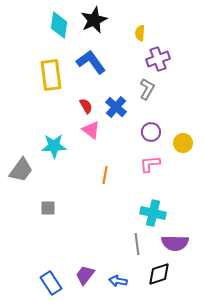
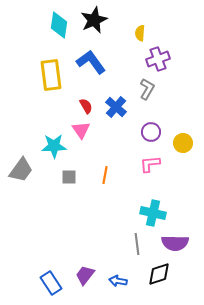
pink triangle: moved 10 px left; rotated 18 degrees clockwise
gray square: moved 21 px right, 31 px up
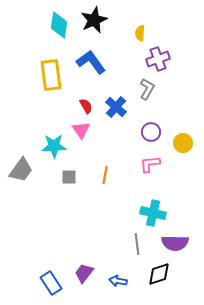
purple trapezoid: moved 1 px left, 2 px up
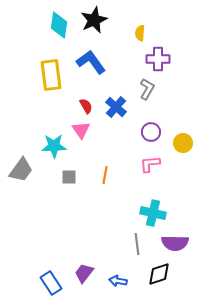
purple cross: rotated 20 degrees clockwise
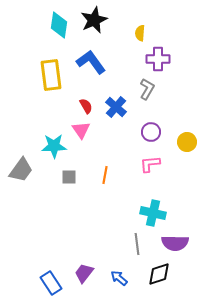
yellow circle: moved 4 px right, 1 px up
blue arrow: moved 1 px right, 3 px up; rotated 30 degrees clockwise
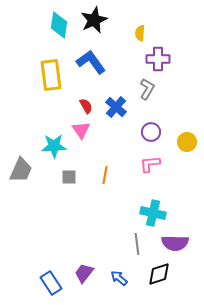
gray trapezoid: rotated 12 degrees counterclockwise
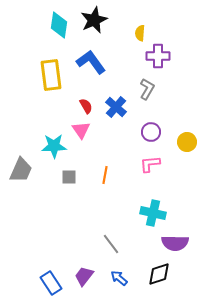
purple cross: moved 3 px up
gray line: moved 26 px left; rotated 30 degrees counterclockwise
purple trapezoid: moved 3 px down
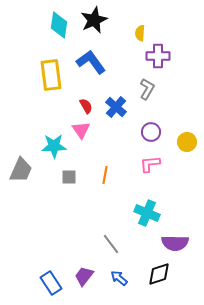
cyan cross: moved 6 px left; rotated 10 degrees clockwise
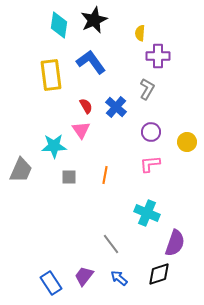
purple semicircle: rotated 72 degrees counterclockwise
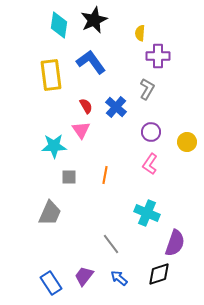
pink L-shape: rotated 50 degrees counterclockwise
gray trapezoid: moved 29 px right, 43 px down
